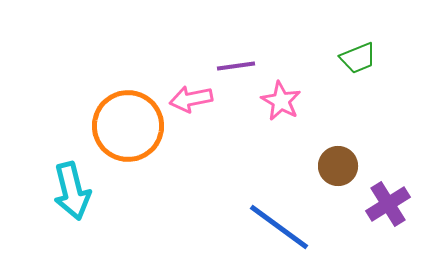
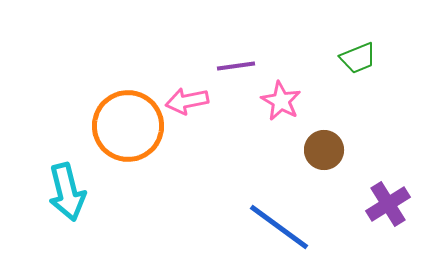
pink arrow: moved 4 px left, 2 px down
brown circle: moved 14 px left, 16 px up
cyan arrow: moved 5 px left, 1 px down
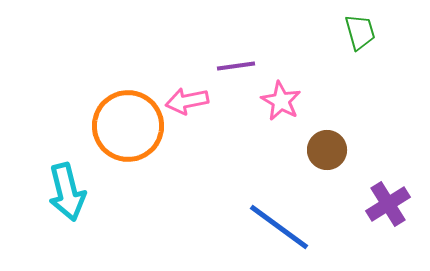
green trapezoid: moved 2 px right, 26 px up; rotated 84 degrees counterclockwise
brown circle: moved 3 px right
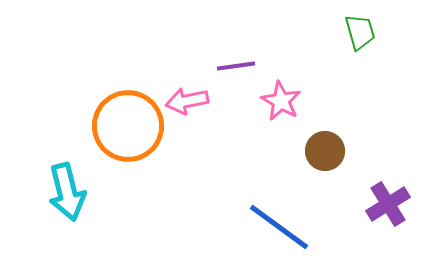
brown circle: moved 2 px left, 1 px down
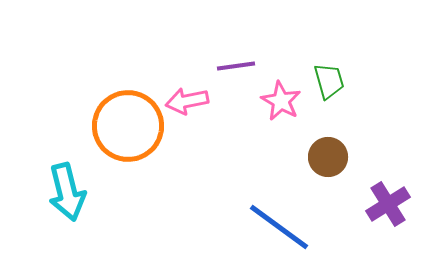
green trapezoid: moved 31 px left, 49 px down
brown circle: moved 3 px right, 6 px down
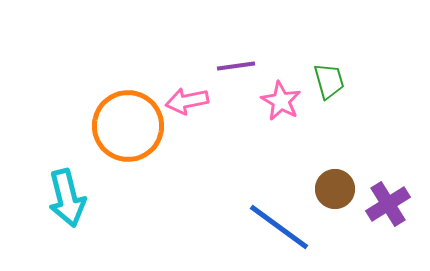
brown circle: moved 7 px right, 32 px down
cyan arrow: moved 6 px down
